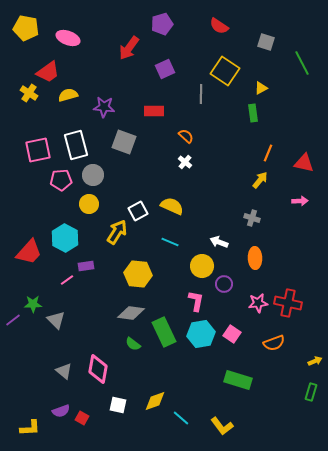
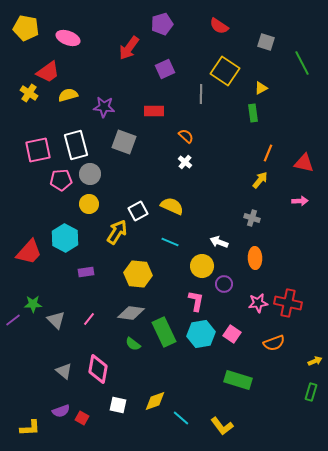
gray circle at (93, 175): moved 3 px left, 1 px up
purple rectangle at (86, 266): moved 6 px down
pink line at (67, 280): moved 22 px right, 39 px down; rotated 16 degrees counterclockwise
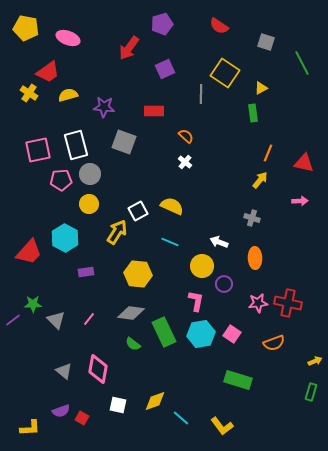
yellow square at (225, 71): moved 2 px down
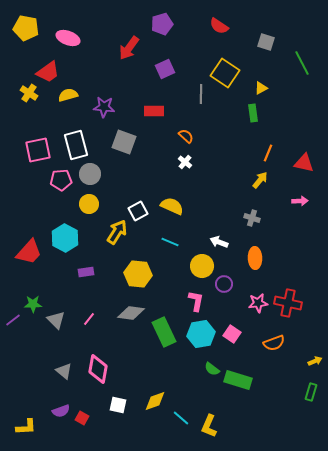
green semicircle at (133, 344): moved 79 px right, 25 px down
yellow L-shape at (222, 426): moved 13 px left; rotated 60 degrees clockwise
yellow L-shape at (30, 428): moved 4 px left, 1 px up
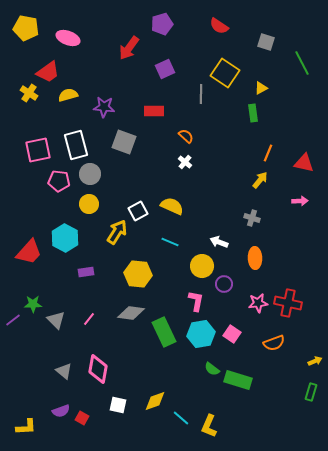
pink pentagon at (61, 180): moved 2 px left, 1 px down; rotated 10 degrees clockwise
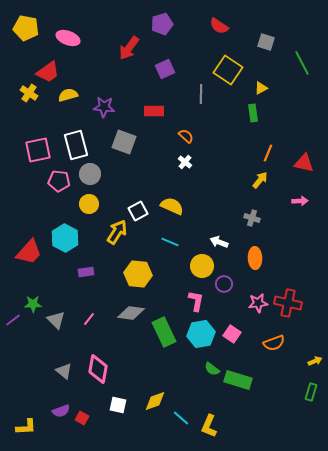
yellow square at (225, 73): moved 3 px right, 3 px up
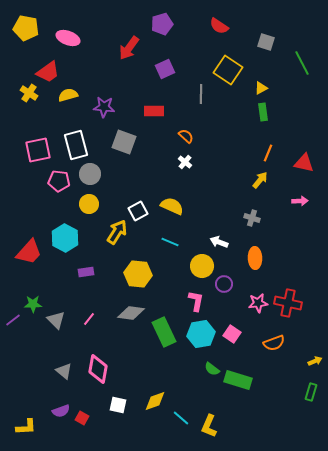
green rectangle at (253, 113): moved 10 px right, 1 px up
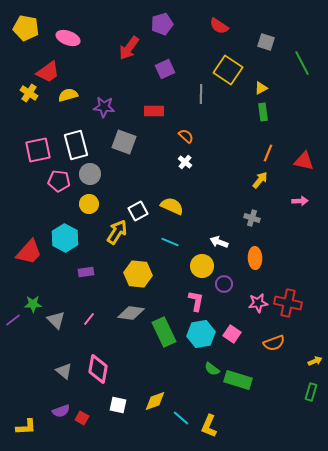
red triangle at (304, 163): moved 2 px up
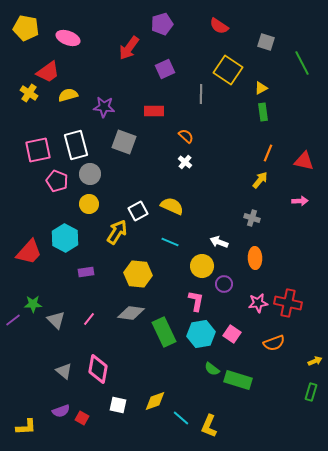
pink pentagon at (59, 181): moved 2 px left; rotated 15 degrees clockwise
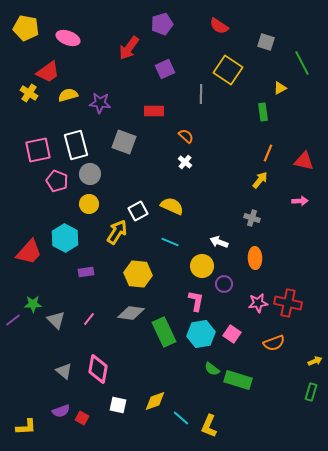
yellow triangle at (261, 88): moved 19 px right
purple star at (104, 107): moved 4 px left, 4 px up
